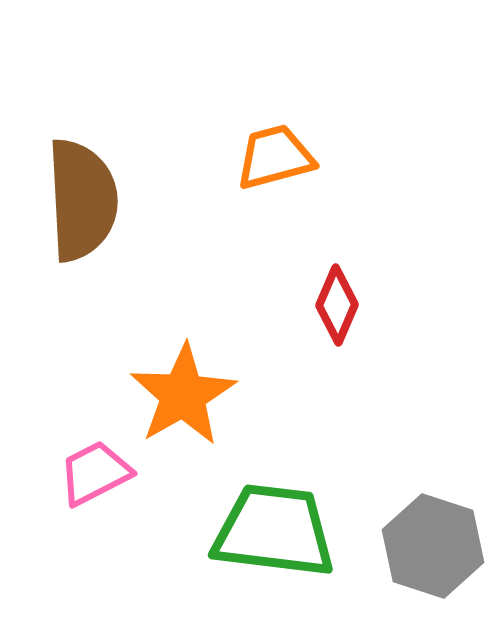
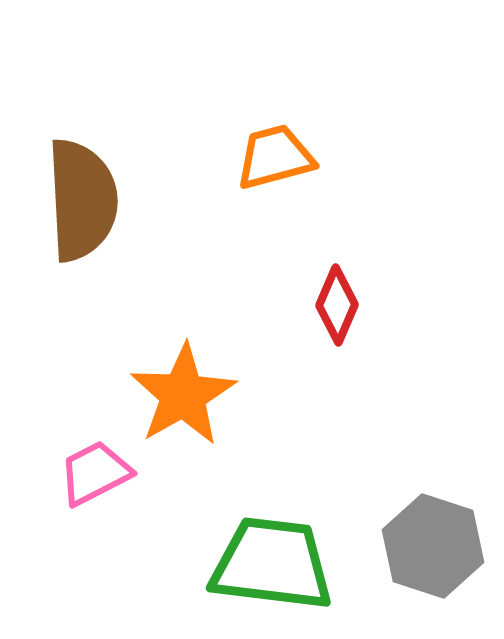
green trapezoid: moved 2 px left, 33 px down
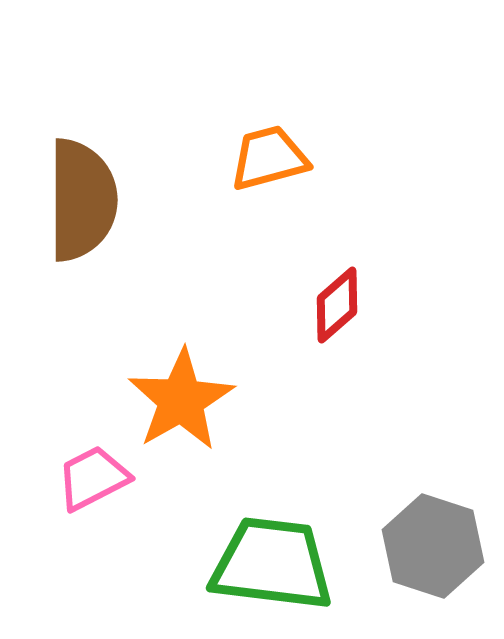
orange trapezoid: moved 6 px left, 1 px down
brown semicircle: rotated 3 degrees clockwise
red diamond: rotated 26 degrees clockwise
orange star: moved 2 px left, 5 px down
pink trapezoid: moved 2 px left, 5 px down
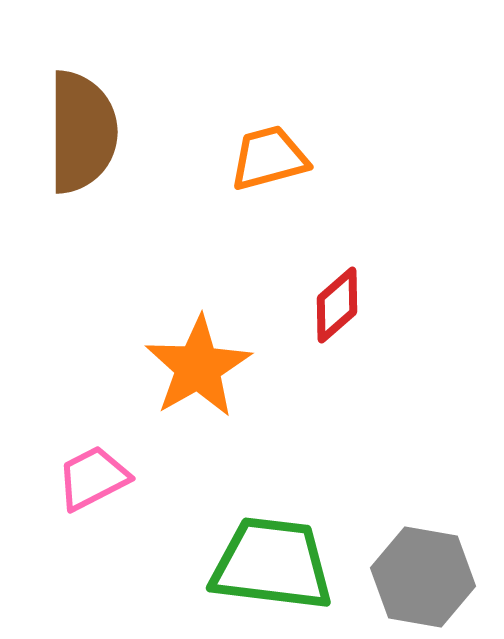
brown semicircle: moved 68 px up
orange star: moved 17 px right, 33 px up
gray hexagon: moved 10 px left, 31 px down; rotated 8 degrees counterclockwise
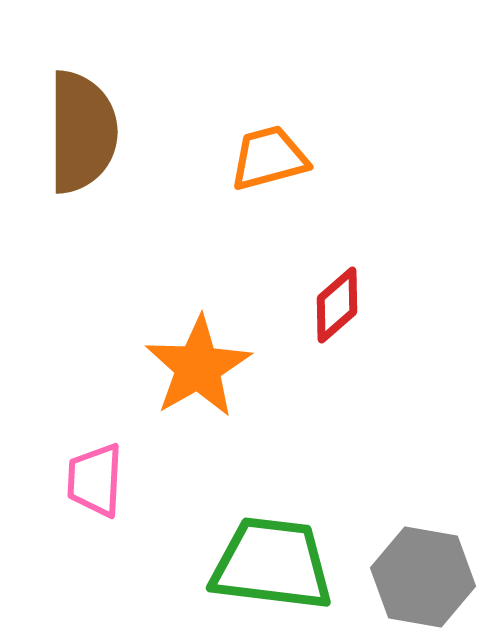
pink trapezoid: moved 2 px right, 2 px down; rotated 60 degrees counterclockwise
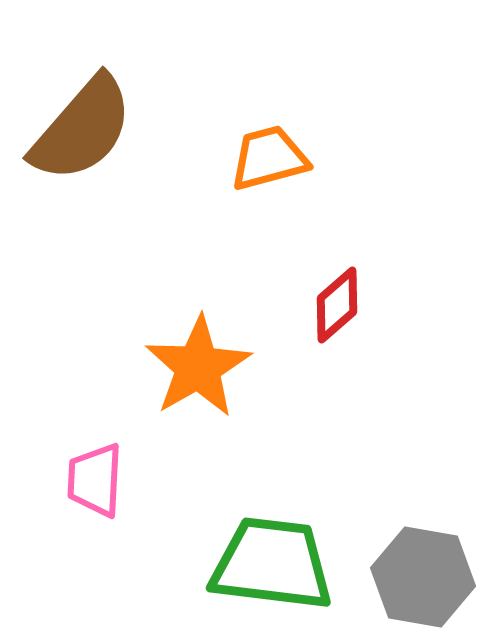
brown semicircle: moved 3 px up; rotated 41 degrees clockwise
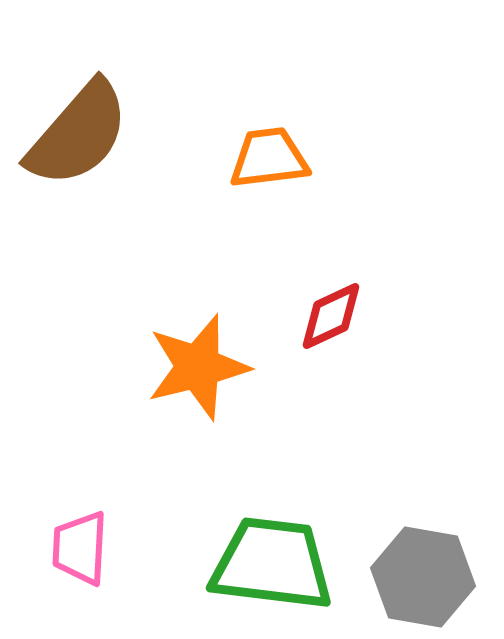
brown semicircle: moved 4 px left, 5 px down
orange trapezoid: rotated 8 degrees clockwise
red diamond: moved 6 px left, 11 px down; rotated 16 degrees clockwise
orange star: rotated 16 degrees clockwise
pink trapezoid: moved 15 px left, 68 px down
